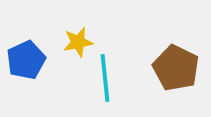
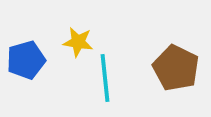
yellow star: rotated 20 degrees clockwise
blue pentagon: rotated 9 degrees clockwise
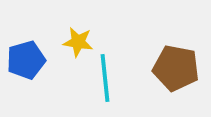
brown pentagon: rotated 15 degrees counterclockwise
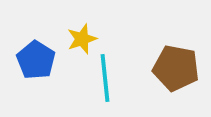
yellow star: moved 4 px right, 3 px up; rotated 28 degrees counterclockwise
blue pentagon: moved 10 px right; rotated 24 degrees counterclockwise
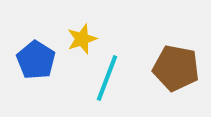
cyan line: moved 2 px right; rotated 27 degrees clockwise
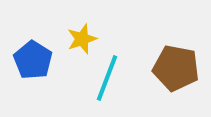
blue pentagon: moved 3 px left
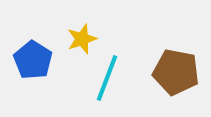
brown pentagon: moved 4 px down
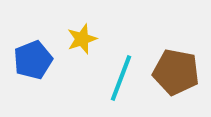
blue pentagon: rotated 18 degrees clockwise
cyan line: moved 14 px right
